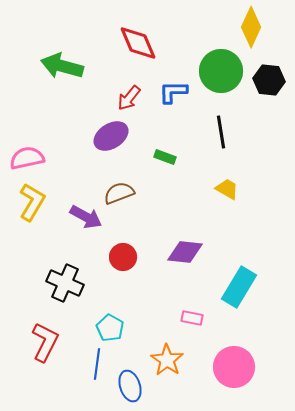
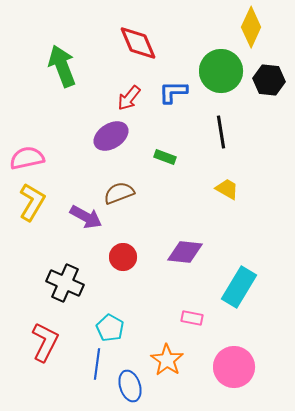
green arrow: rotated 54 degrees clockwise
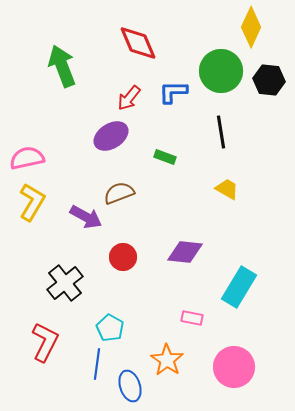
black cross: rotated 27 degrees clockwise
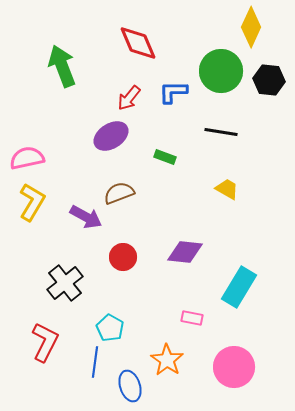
black line: rotated 72 degrees counterclockwise
blue line: moved 2 px left, 2 px up
